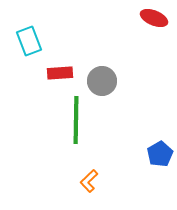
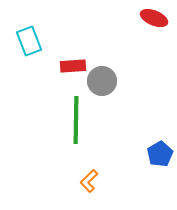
red rectangle: moved 13 px right, 7 px up
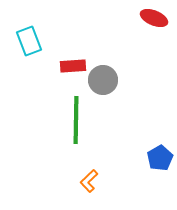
gray circle: moved 1 px right, 1 px up
blue pentagon: moved 4 px down
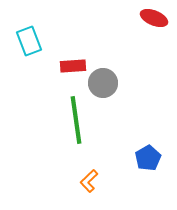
gray circle: moved 3 px down
green line: rotated 9 degrees counterclockwise
blue pentagon: moved 12 px left
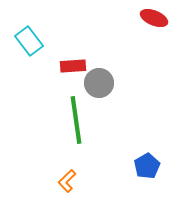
cyan rectangle: rotated 16 degrees counterclockwise
gray circle: moved 4 px left
blue pentagon: moved 1 px left, 8 px down
orange L-shape: moved 22 px left
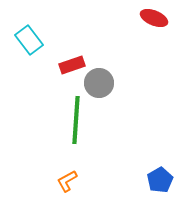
cyan rectangle: moved 1 px up
red rectangle: moved 1 px left, 1 px up; rotated 15 degrees counterclockwise
green line: rotated 12 degrees clockwise
blue pentagon: moved 13 px right, 14 px down
orange L-shape: rotated 15 degrees clockwise
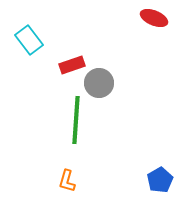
orange L-shape: rotated 45 degrees counterclockwise
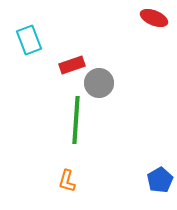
cyan rectangle: rotated 16 degrees clockwise
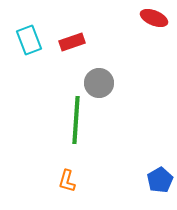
red rectangle: moved 23 px up
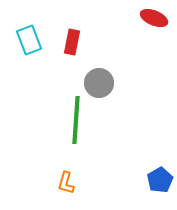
red rectangle: rotated 60 degrees counterclockwise
orange L-shape: moved 1 px left, 2 px down
